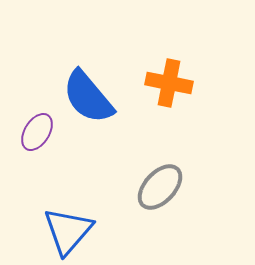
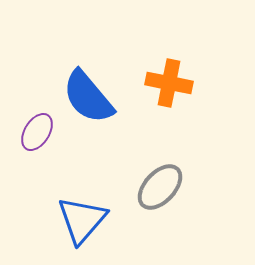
blue triangle: moved 14 px right, 11 px up
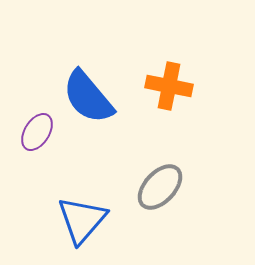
orange cross: moved 3 px down
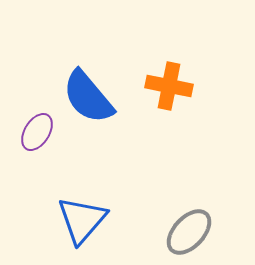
gray ellipse: moved 29 px right, 45 px down
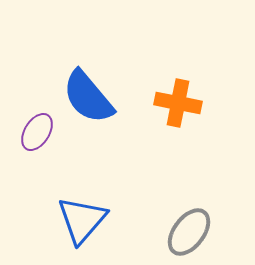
orange cross: moved 9 px right, 17 px down
gray ellipse: rotated 6 degrees counterclockwise
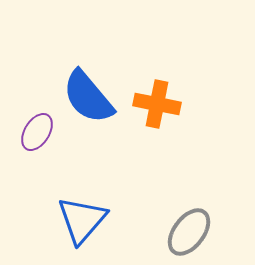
orange cross: moved 21 px left, 1 px down
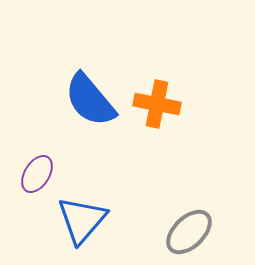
blue semicircle: moved 2 px right, 3 px down
purple ellipse: moved 42 px down
gray ellipse: rotated 9 degrees clockwise
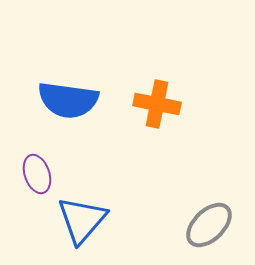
blue semicircle: moved 22 px left; rotated 42 degrees counterclockwise
purple ellipse: rotated 51 degrees counterclockwise
gray ellipse: moved 20 px right, 7 px up
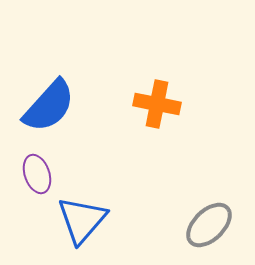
blue semicircle: moved 19 px left, 6 px down; rotated 56 degrees counterclockwise
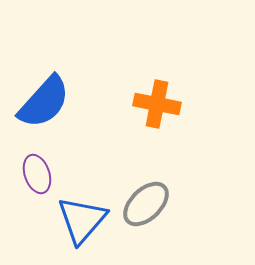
blue semicircle: moved 5 px left, 4 px up
gray ellipse: moved 63 px left, 21 px up
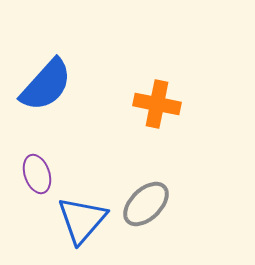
blue semicircle: moved 2 px right, 17 px up
